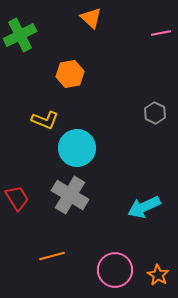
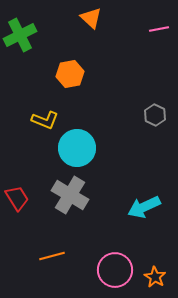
pink line: moved 2 px left, 4 px up
gray hexagon: moved 2 px down
orange star: moved 3 px left, 2 px down
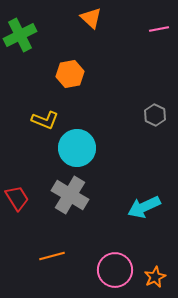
orange star: rotated 15 degrees clockwise
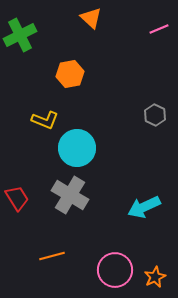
pink line: rotated 12 degrees counterclockwise
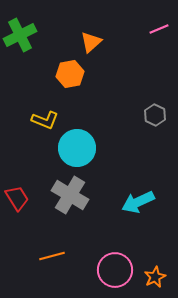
orange triangle: moved 24 px down; rotated 35 degrees clockwise
cyan arrow: moved 6 px left, 5 px up
